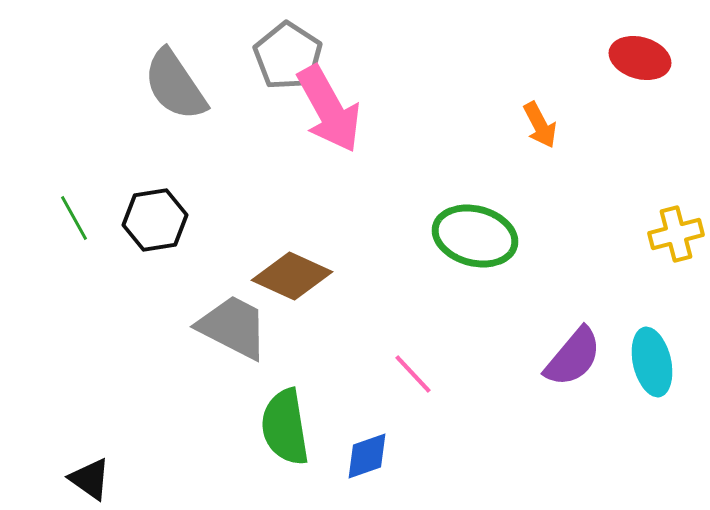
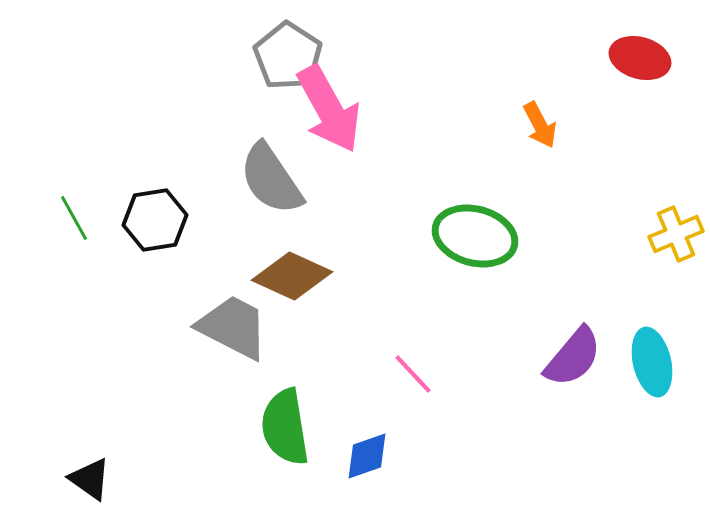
gray semicircle: moved 96 px right, 94 px down
yellow cross: rotated 8 degrees counterclockwise
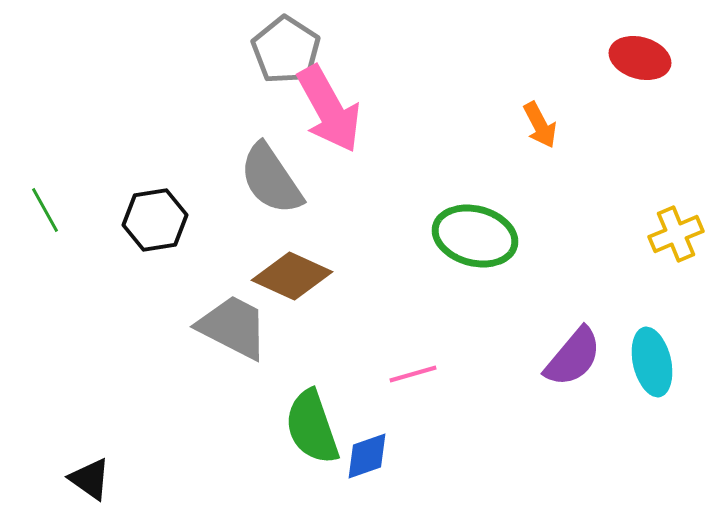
gray pentagon: moved 2 px left, 6 px up
green line: moved 29 px left, 8 px up
pink line: rotated 63 degrees counterclockwise
green semicircle: moved 27 px right; rotated 10 degrees counterclockwise
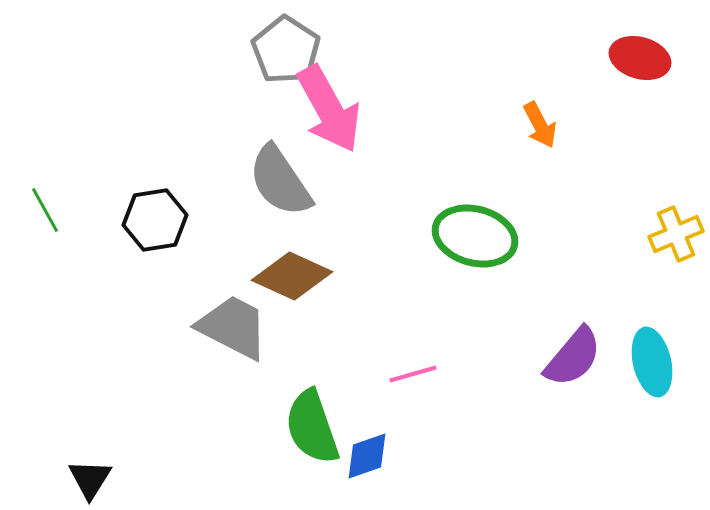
gray semicircle: moved 9 px right, 2 px down
black triangle: rotated 27 degrees clockwise
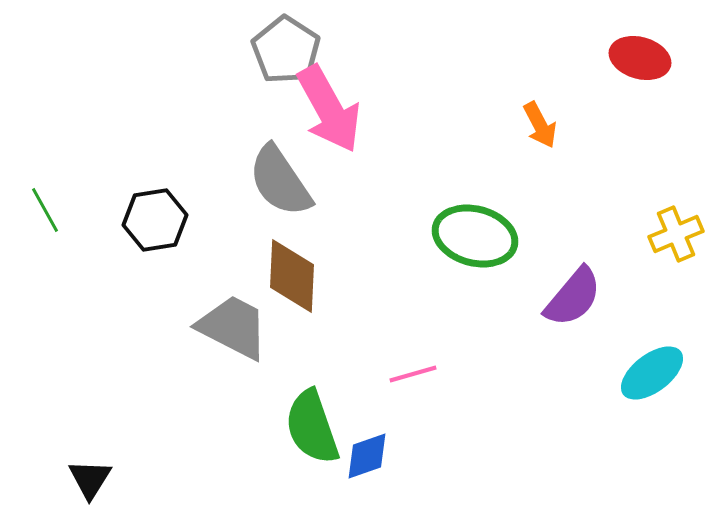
brown diamond: rotated 68 degrees clockwise
purple semicircle: moved 60 px up
cyan ellipse: moved 11 px down; rotated 66 degrees clockwise
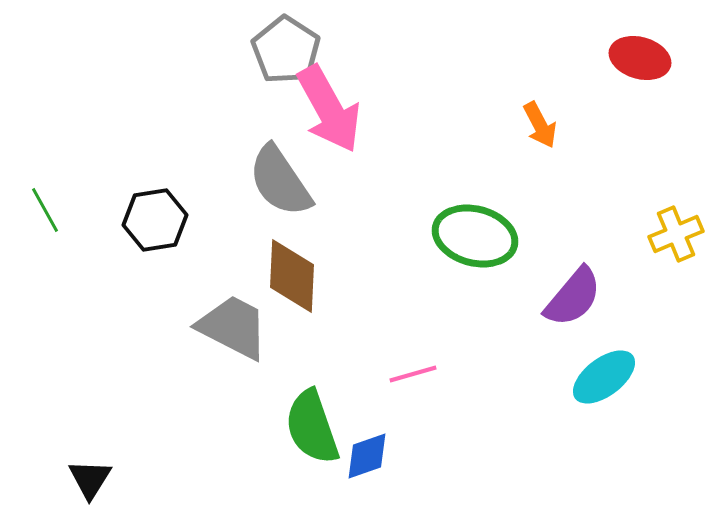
cyan ellipse: moved 48 px left, 4 px down
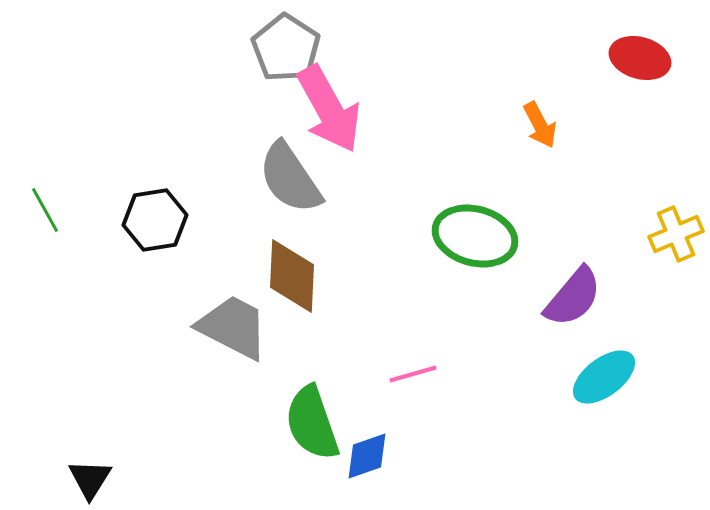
gray pentagon: moved 2 px up
gray semicircle: moved 10 px right, 3 px up
green semicircle: moved 4 px up
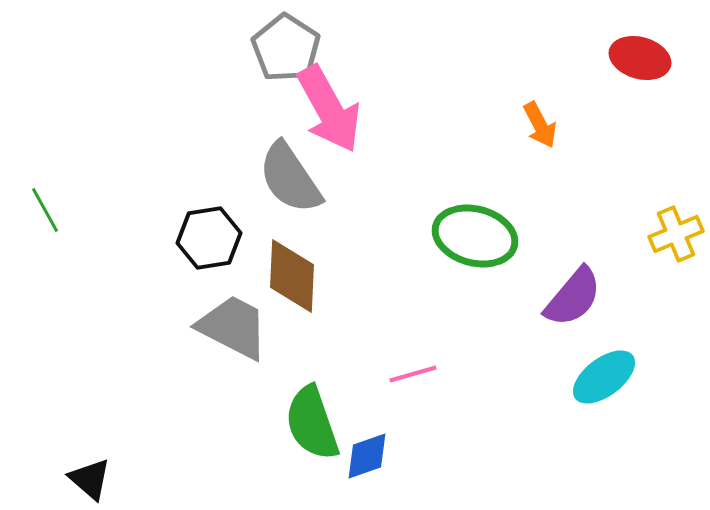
black hexagon: moved 54 px right, 18 px down
black triangle: rotated 21 degrees counterclockwise
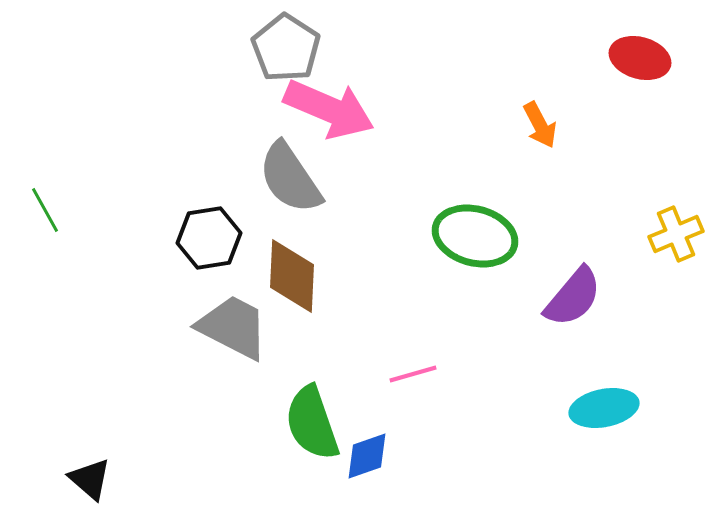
pink arrow: rotated 38 degrees counterclockwise
cyan ellipse: moved 31 px down; rotated 26 degrees clockwise
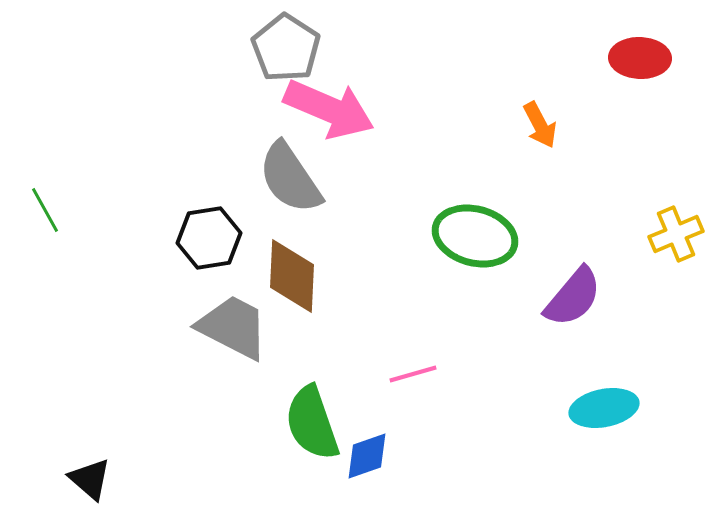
red ellipse: rotated 14 degrees counterclockwise
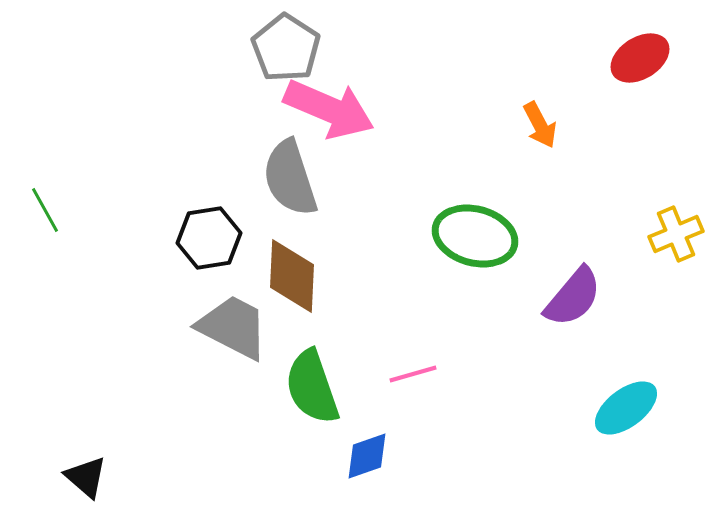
red ellipse: rotated 34 degrees counterclockwise
gray semicircle: rotated 16 degrees clockwise
cyan ellipse: moved 22 px right; rotated 26 degrees counterclockwise
green semicircle: moved 36 px up
black triangle: moved 4 px left, 2 px up
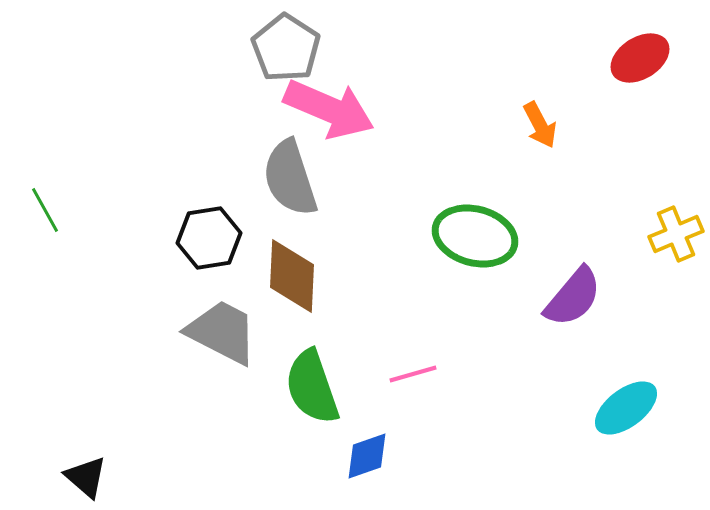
gray trapezoid: moved 11 px left, 5 px down
